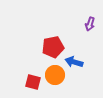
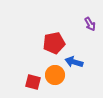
purple arrow: rotated 48 degrees counterclockwise
red pentagon: moved 1 px right, 4 px up
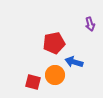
purple arrow: rotated 16 degrees clockwise
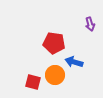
red pentagon: rotated 20 degrees clockwise
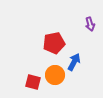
red pentagon: rotated 20 degrees counterclockwise
blue arrow: rotated 102 degrees clockwise
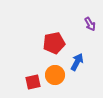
purple arrow: rotated 16 degrees counterclockwise
blue arrow: moved 3 px right
red square: rotated 28 degrees counterclockwise
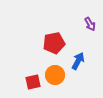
blue arrow: moved 1 px right, 1 px up
